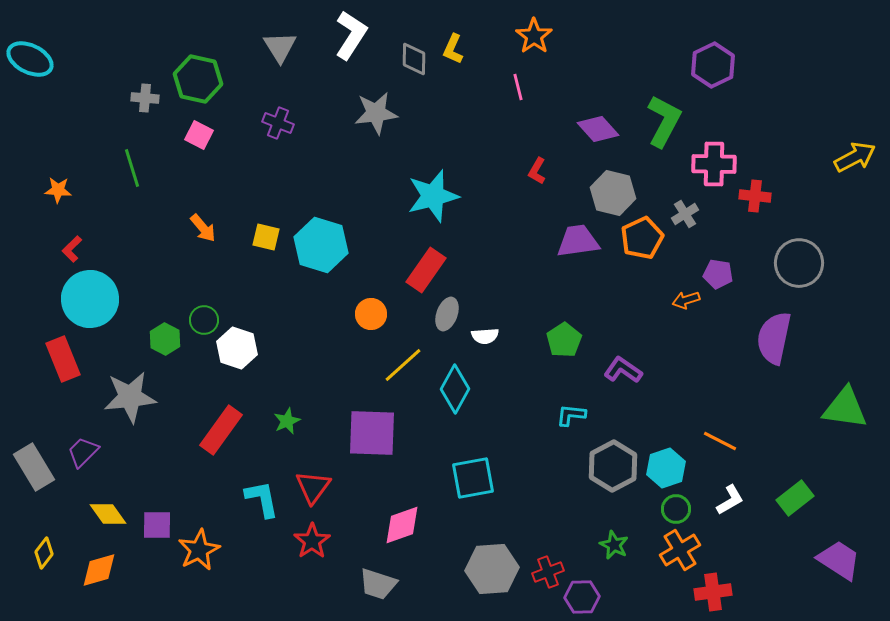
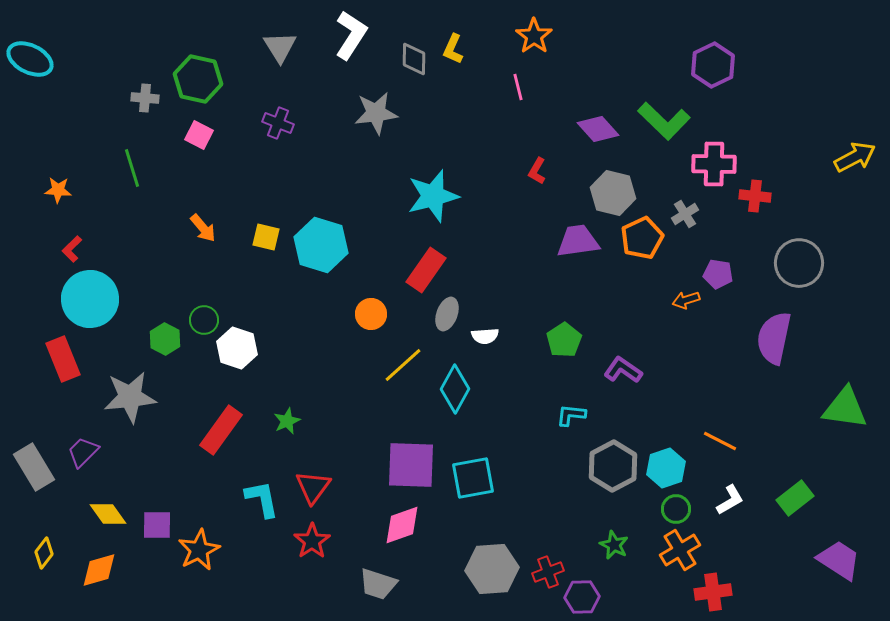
green L-shape at (664, 121): rotated 106 degrees clockwise
purple square at (372, 433): moved 39 px right, 32 px down
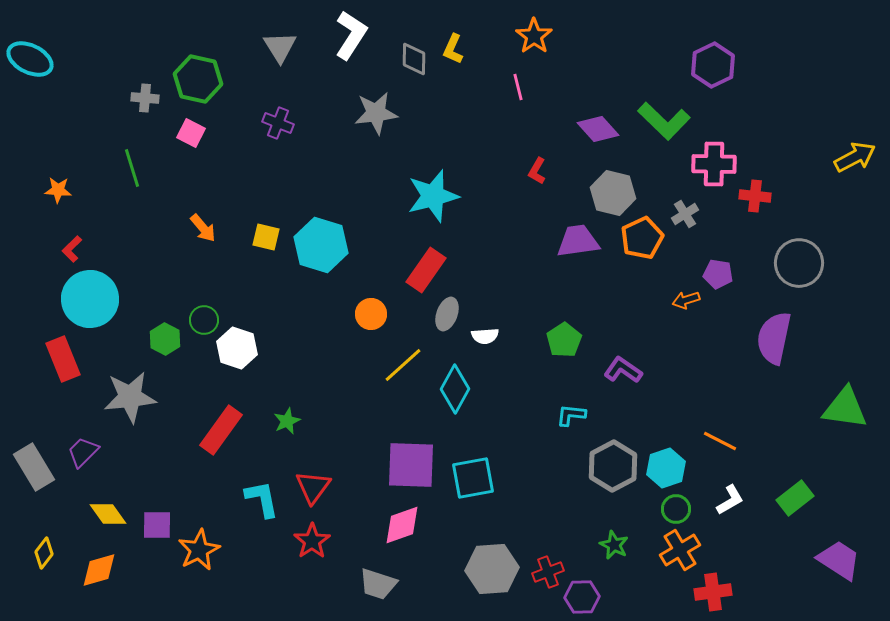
pink square at (199, 135): moved 8 px left, 2 px up
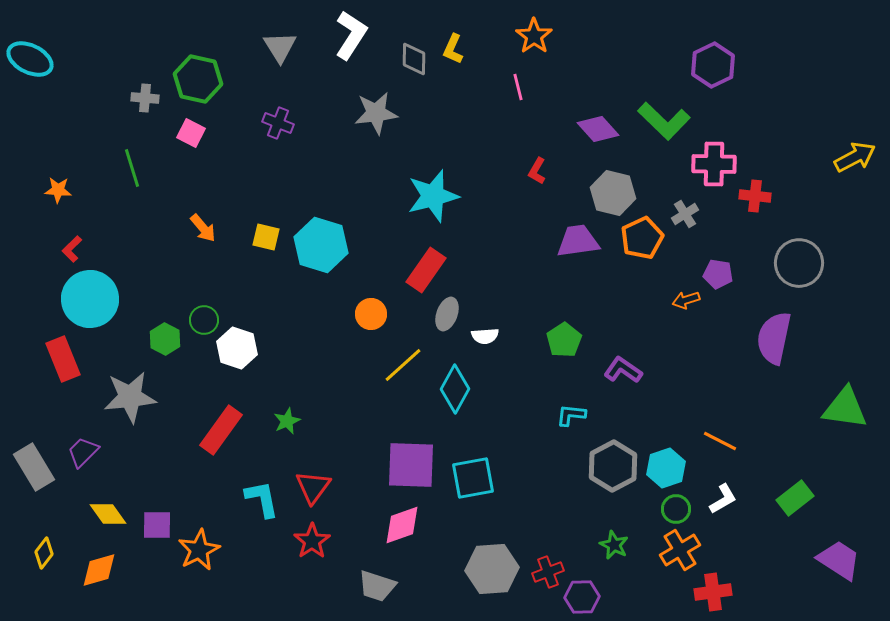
white L-shape at (730, 500): moved 7 px left, 1 px up
gray trapezoid at (378, 584): moved 1 px left, 2 px down
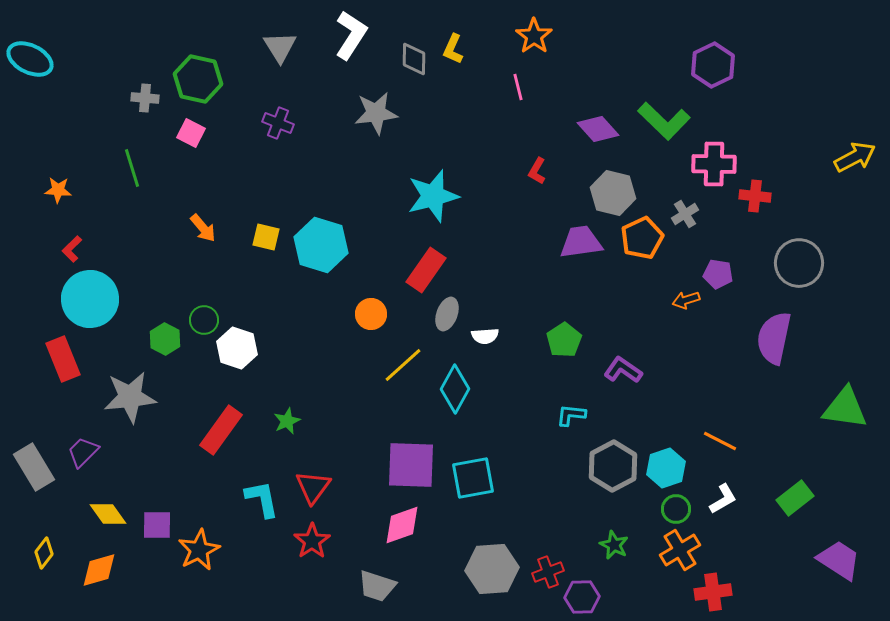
purple trapezoid at (578, 241): moved 3 px right, 1 px down
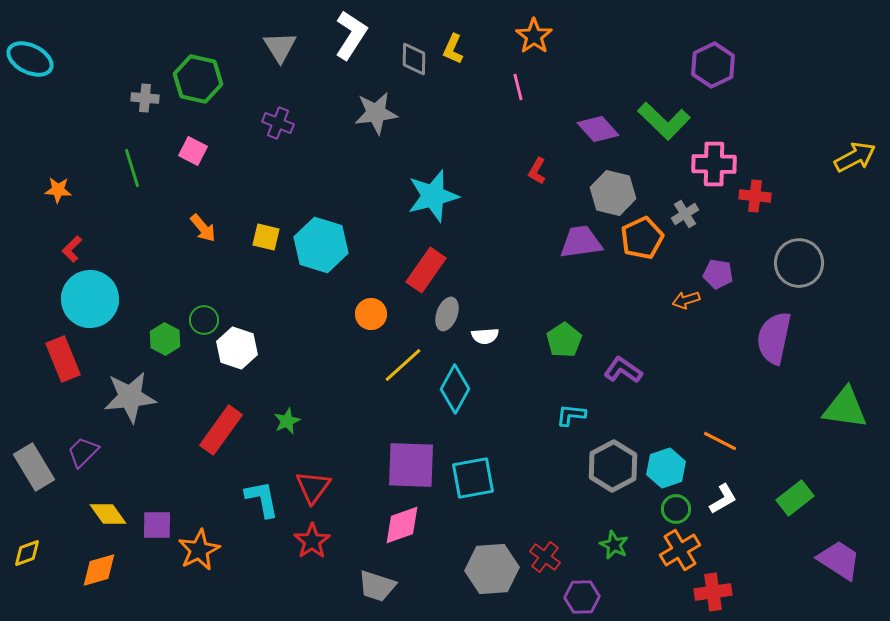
pink square at (191, 133): moved 2 px right, 18 px down
yellow diamond at (44, 553): moved 17 px left; rotated 32 degrees clockwise
red cross at (548, 572): moved 3 px left, 15 px up; rotated 32 degrees counterclockwise
